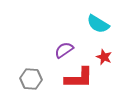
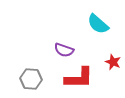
cyan semicircle: rotated 10 degrees clockwise
purple semicircle: rotated 126 degrees counterclockwise
red star: moved 9 px right, 5 px down
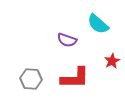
purple semicircle: moved 3 px right, 10 px up
red star: moved 1 px left, 1 px up; rotated 21 degrees clockwise
red L-shape: moved 4 px left
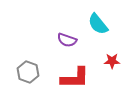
cyan semicircle: rotated 10 degrees clockwise
red star: rotated 28 degrees clockwise
gray hexagon: moved 3 px left, 7 px up; rotated 15 degrees clockwise
